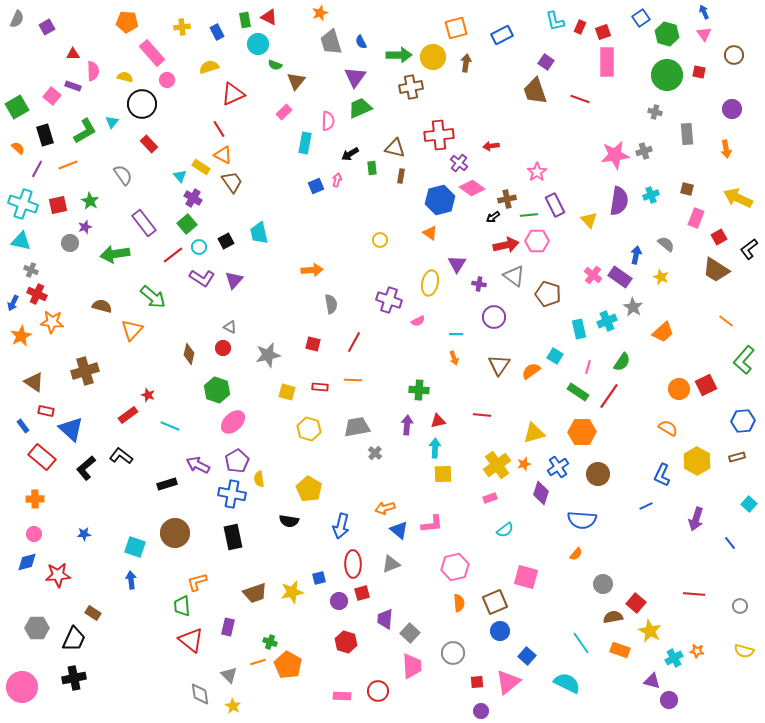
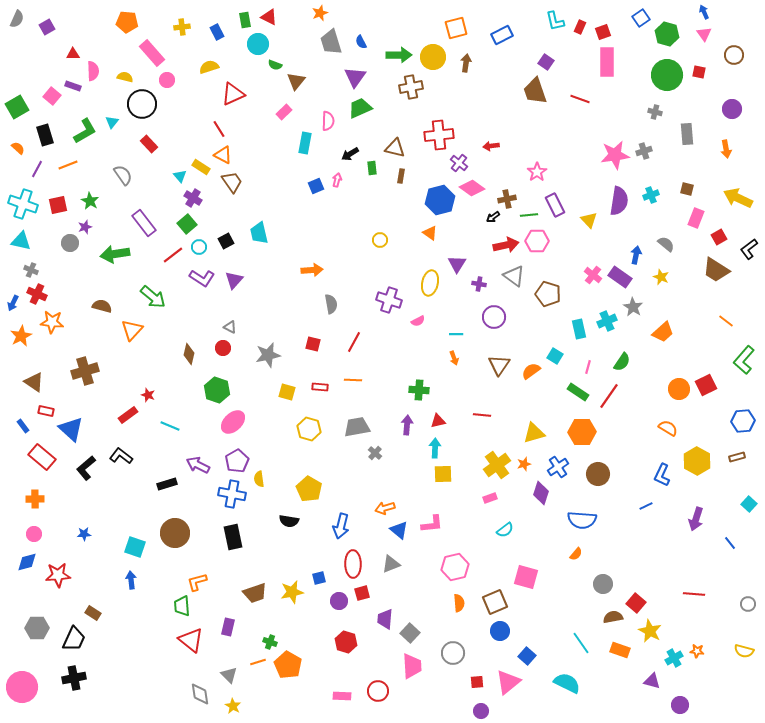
gray circle at (740, 606): moved 8 px right, 2 px up
purple circle at (669, 700): moved 11 px right, 5 px down
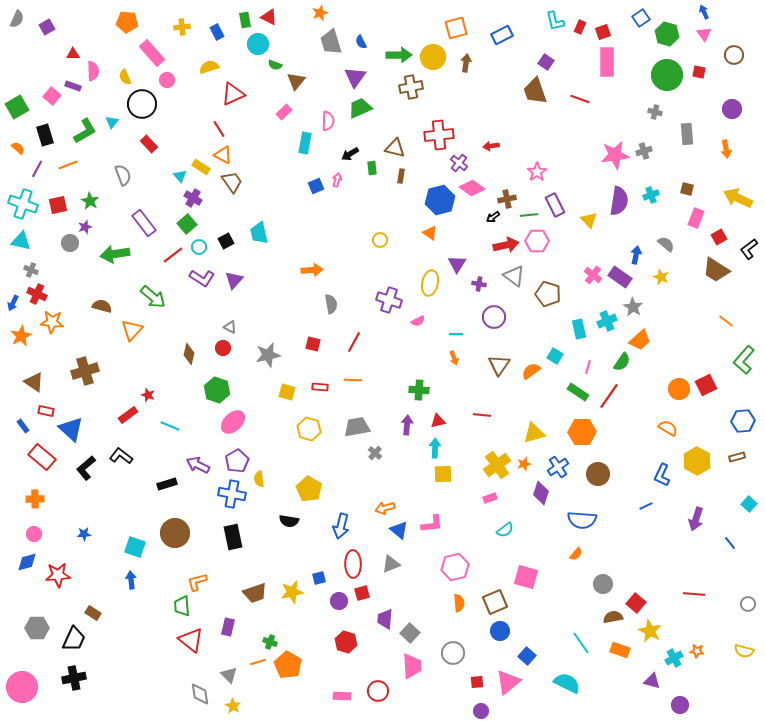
yellow semicircle at (125, 77): rotated 126 degrees counterclockwise
gray semicircle at (123, 175): rotated 15 degrees clockwise
orange trapezoid at (663, 332): moved 23 px left, 8 px down
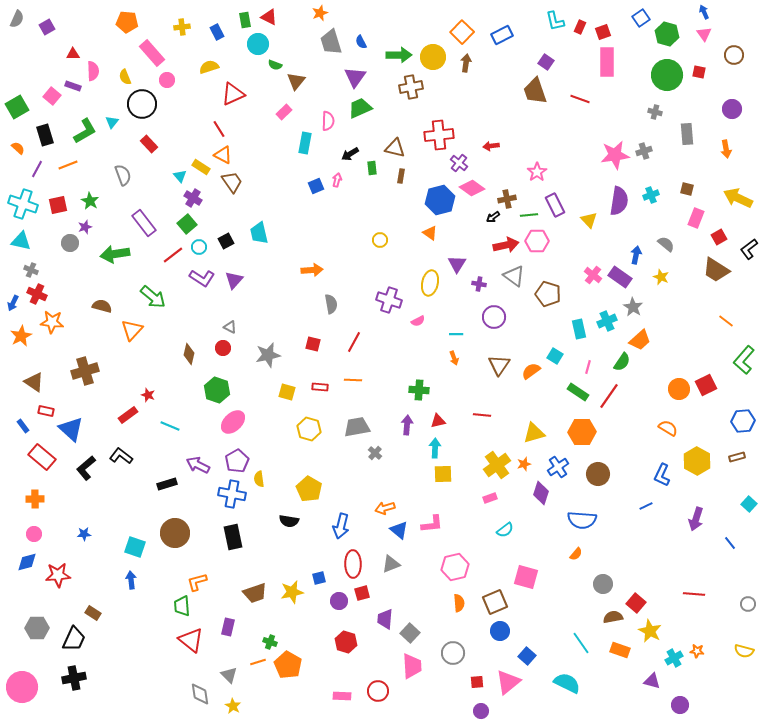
orange square at (456, 28): moved 6 px right, 4 px down; rotated 30 degrees counterclockwise
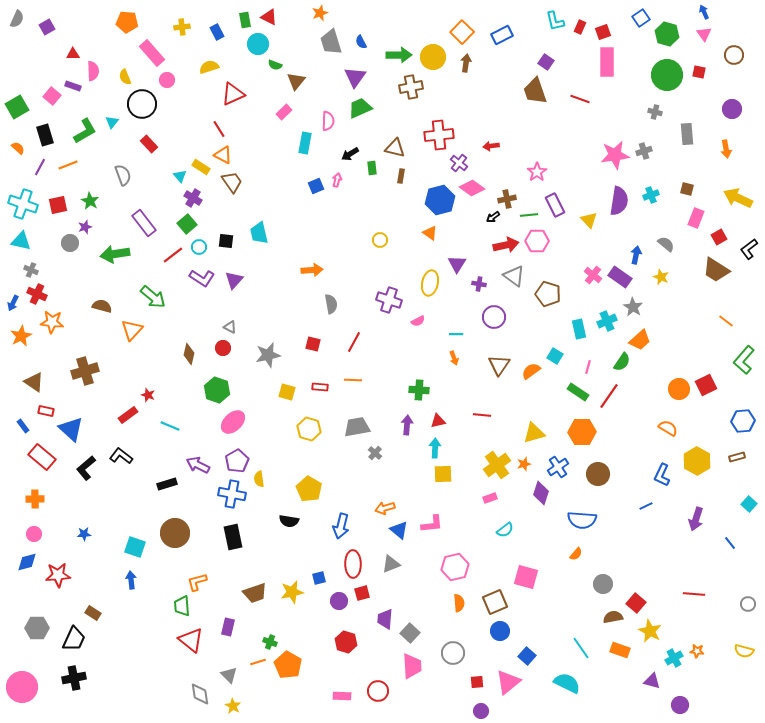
purple line at (37, 169): moved 3 px right, 2 px up
black square at (226, 241): rotated 35 degrees clockwise
cyan line at (581, 643): moved 5 px down
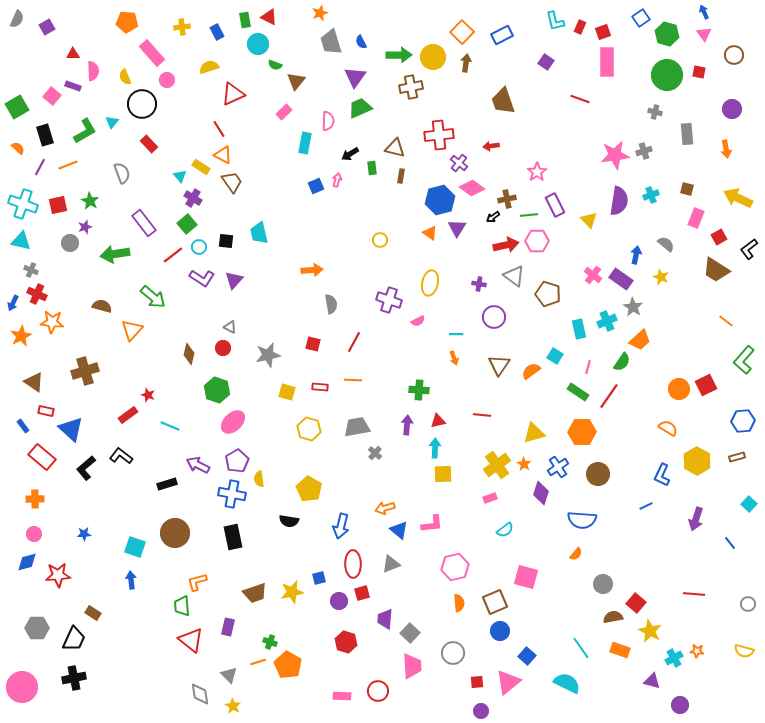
brown trapezoid at (535, 91): moved 32 px left, 10 px down
gray semicircle at (123, 175): moved 1 px left, 2 px up
purple triangle at (457, 264): moved 36 px up
purple rectangle at (620, 277): moved 1 px right, 2 px down
orange star at (524, 464): rotated 24 degrees counterclockwise
